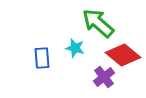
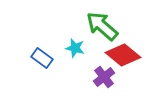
green arrow: moved 4 px right, 3 px down
blue rectangle: rotated 50 degrees counterclockwise
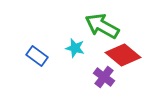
green arrow: rotated 12 degrees counterclockwise
blue rectangle: moved 5 px left, 2 px up
purple cross: rotated 15 degrees counterclockwise
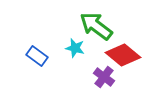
green arrow: moved 6 px left; rotated 8 degrees clockwise
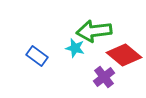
green arrow: moved 2 px left, 5 px down; rotated 44 degrees counterclockwise
red diamond: moved 1 px right
purple cross: rotated 15 degrees clockwise
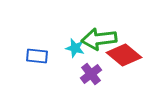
green arrow: moved 5 px right, 8 px down
blue rectangle: rotated 30 degrees counterclockwise
purple cross: moved 13 px left, 3 px up
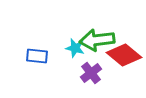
green arrow: moved 2 px left, 1 px down
purple cross: moved 1 px up
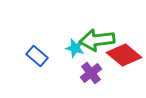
blue rectangle: rotated 35 degrees clockwise
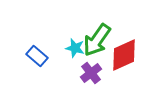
green arrow: rotated 48 degrees counterclockwise
red diamond: rotated 64 degrees counterclockwise
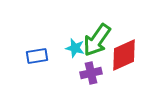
blue rectangle: rotated 50 degrees counterclockwise
purple cross: rotated 25 degrees clockwise
